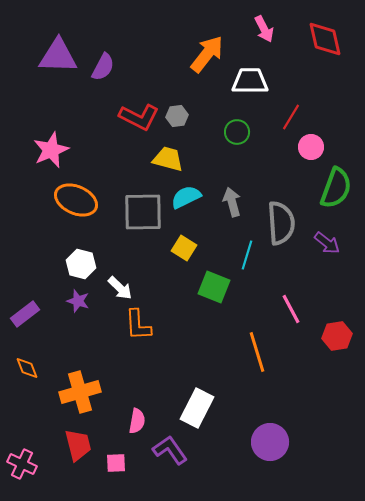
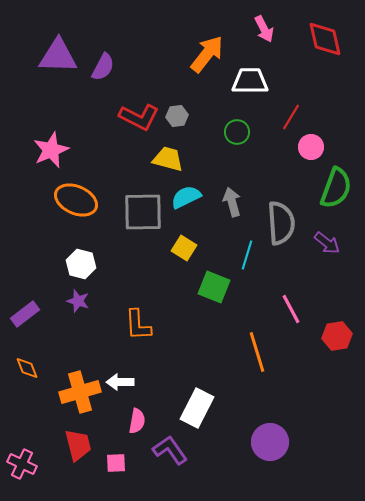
white arrow: moved 94 px down; rotated 136 degrees clockwise
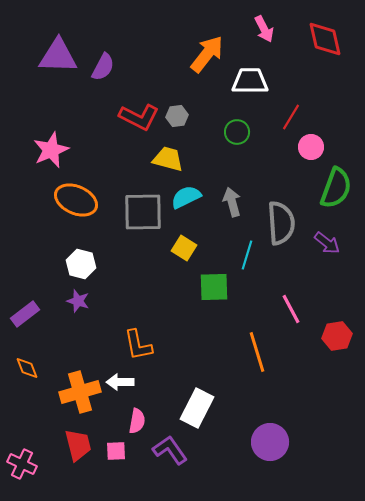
green square: rotated 24 degrees counterclockwise
orange L-shape: moved 20 px down; rotated 8 degrees counterclockwise
pink square: moved 12 px up
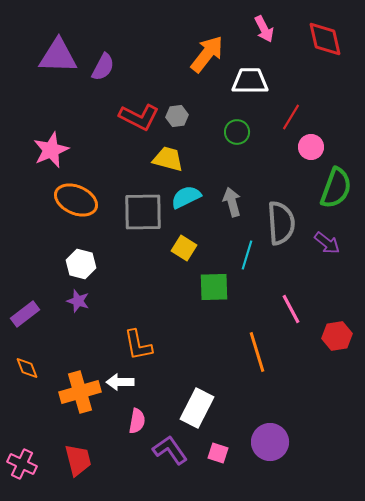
red trapezoid: moved 15 px down
pink square: moved 102 px right, 2 px down; rotated 20 degrees clockwise
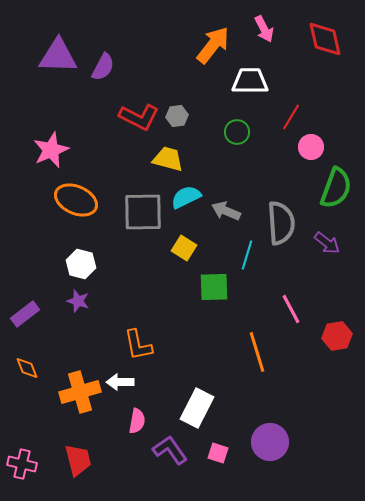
orange arrow: moved 6 px right, 9 px up
gray arrow: moved 6 px left, 9 px down; rotated 52 degrees counterclockwise
pink cross: rotated 12 degrees counterclockwise
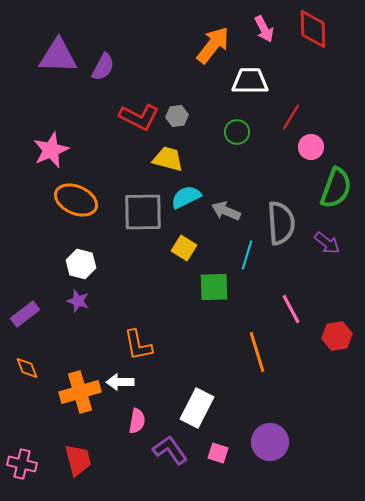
red diamond: moved 12 px left, 10 px up; rotated 12 degrees clockwise
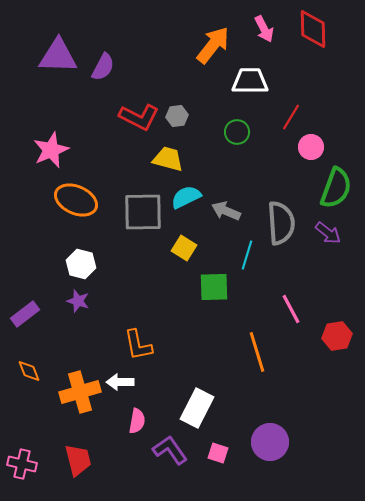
purple arrow: moved 1 px right, 10 px up
orange diamond: moved 2 px right, 3 px down
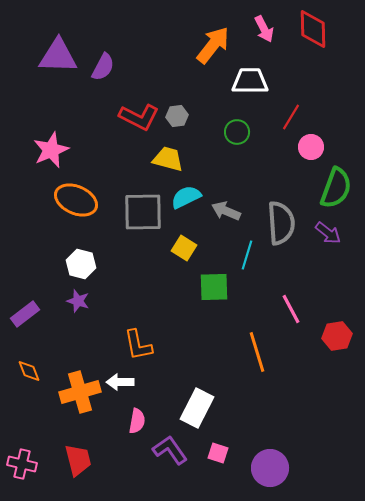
purple circle: moved 26 px down
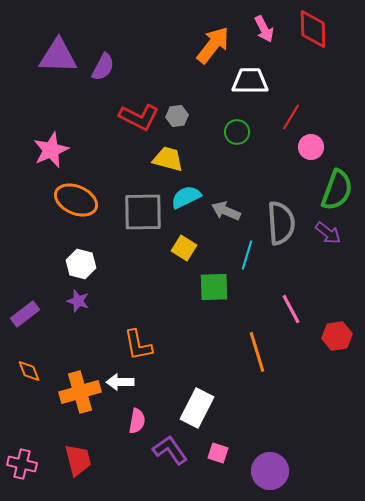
green semicircle: moved 1 px right, 2 px down
purple circle: moved 3 px down
